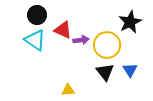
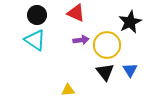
red triangle: moved 13 px right, 17 px up
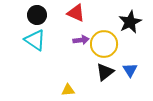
yellow circle: moved 3 px left, 1 px up
black triangle: rotated 30 degrees clockwise
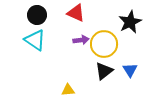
black triangle: moved 1 px left, 1 px up
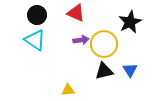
black triangle: rotated 24 degrees clockwise
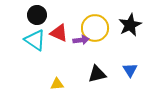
red triangle: moved 17 px left, 20 px down
black star: moved 3 px down
yellow circle: moved 9 px left, 16 px up
black triangle: moved 7 px left, 3 px down
yellow triangle: moved 11 px left, 6 px up
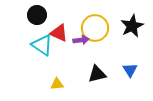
black star: moved 2 px right, 1 px down
cyan triangle: moved 7 px right, 5 px down
